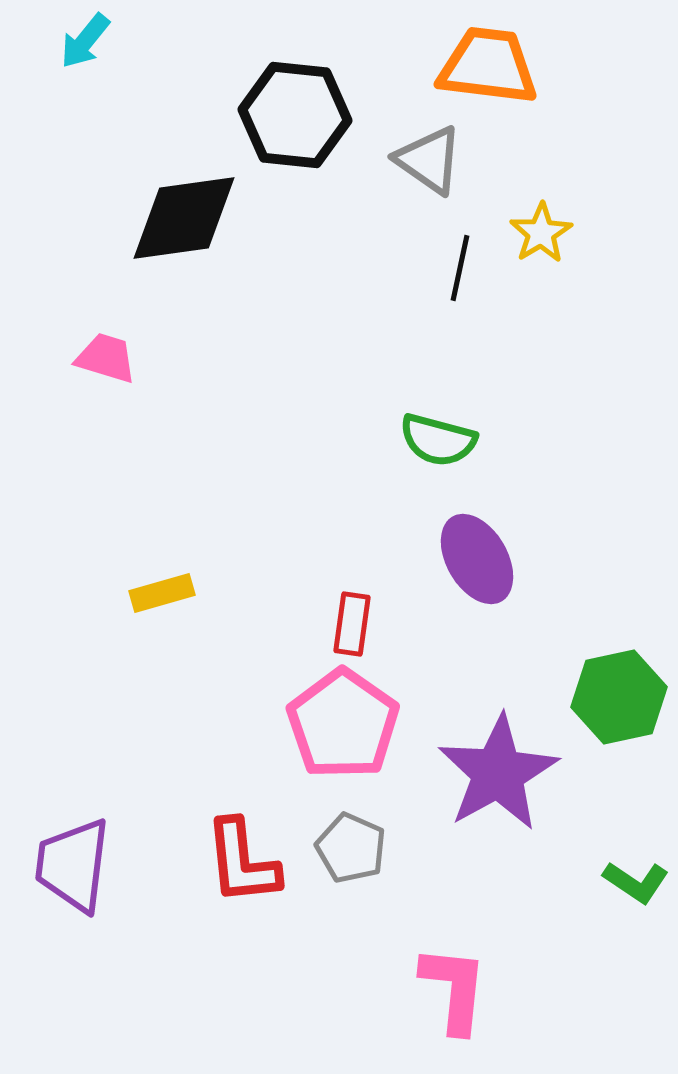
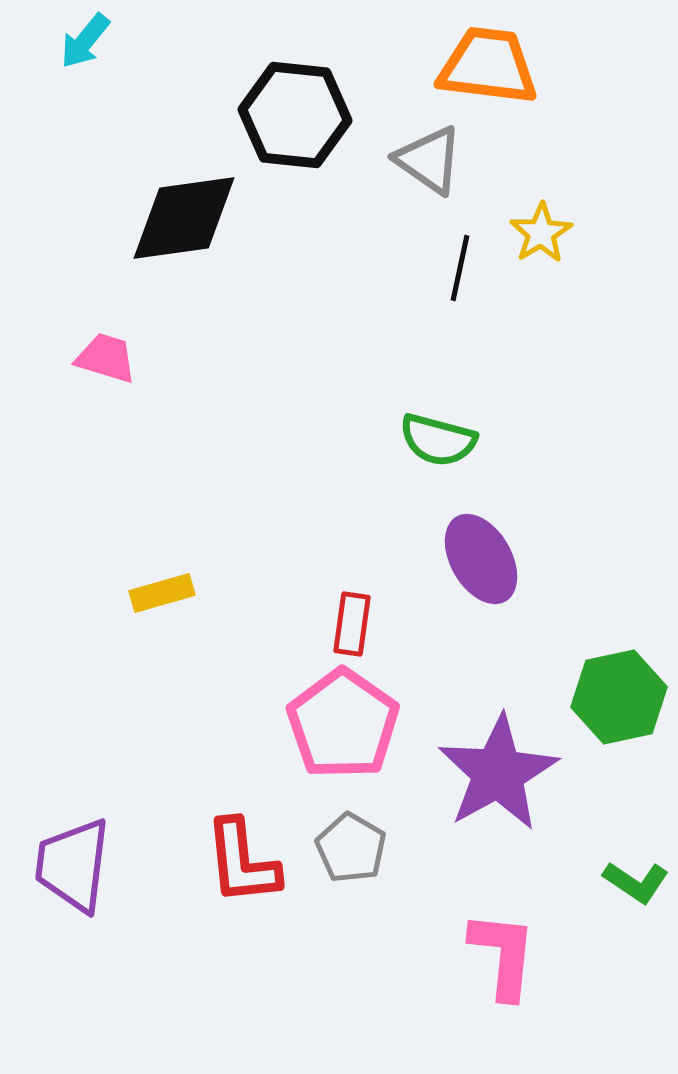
purple ellipse: moved 4 px right
gray pentagon: rotated 6 degrees clockwise
pink L-shape: moved 49 px right, 34 px up
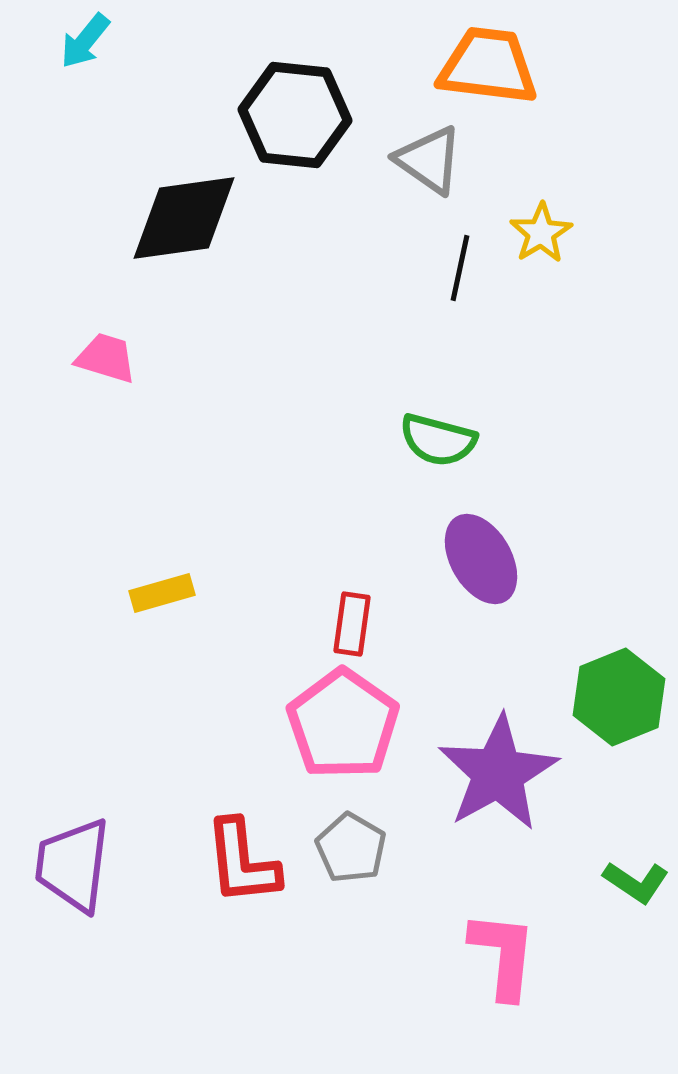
green hexagon: rotated 10 degrees counterclockwise
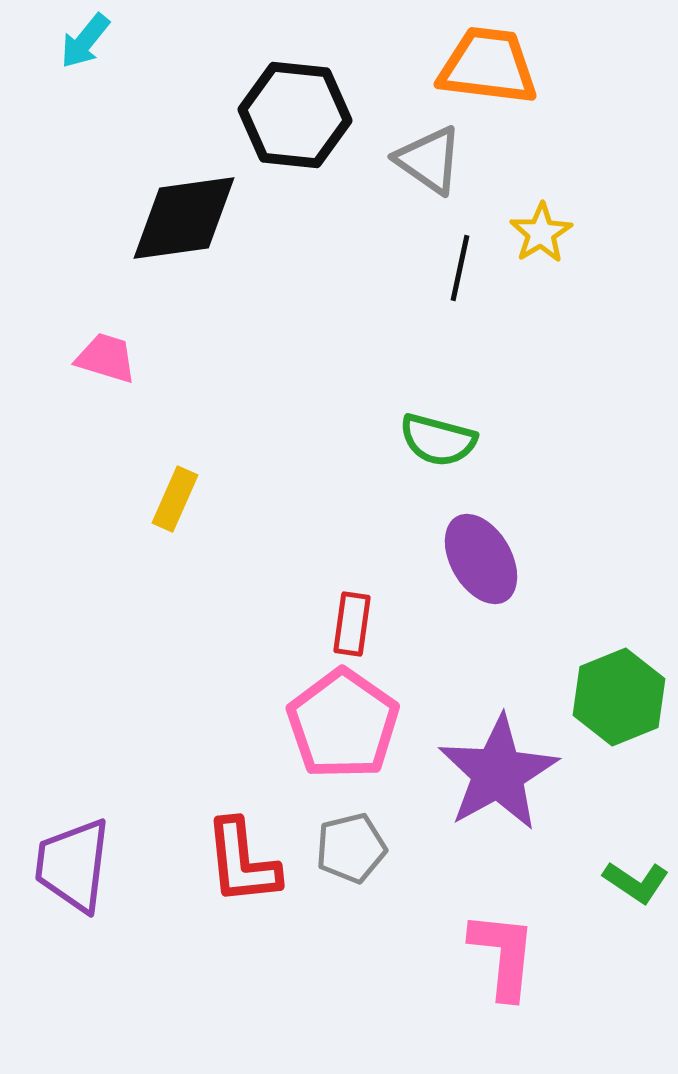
yellow rectangle: moved 13 px right, 94 px up; rotated 50 degrees counterclockwise
gray pentagon: rotated 28 degrees clockwise
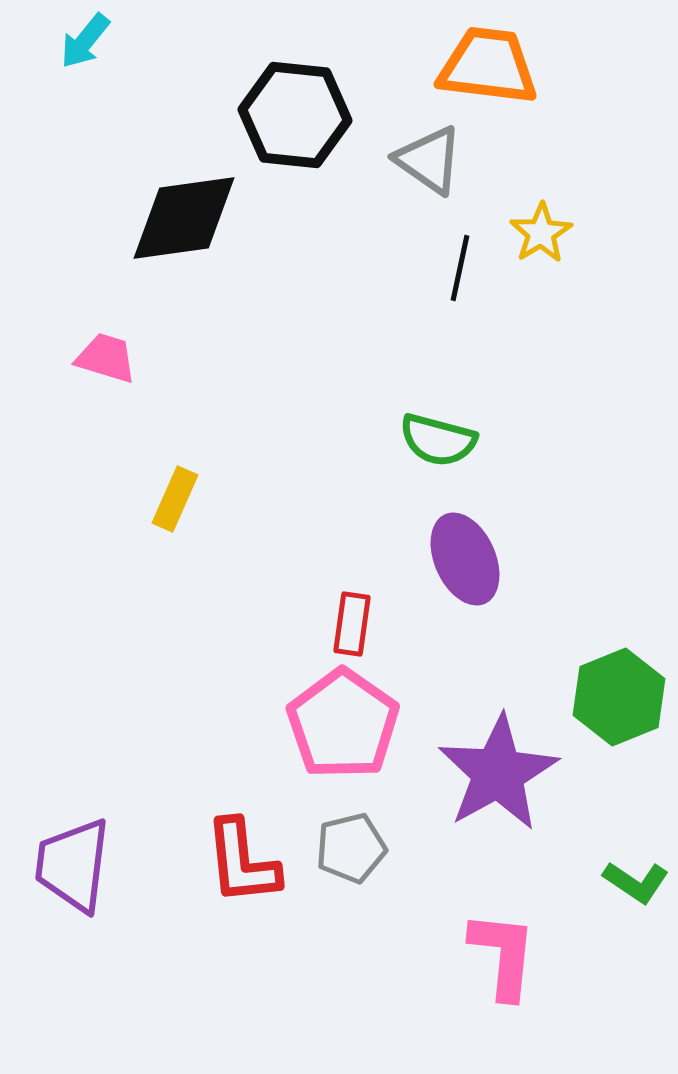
purple ellipse: moved 16 px left; rotated 6 degrees clockwise
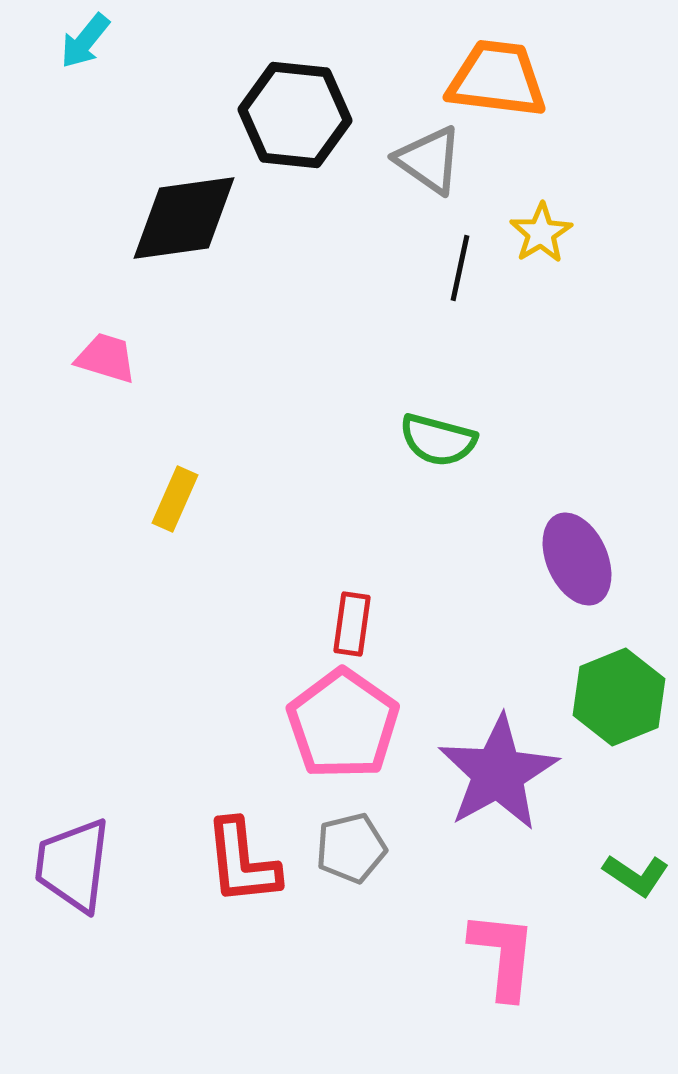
orange trapezoid: moved 9 px right, 13 px down
purple ellipse: moved 112 px right
green L-shape: moved 7 px up
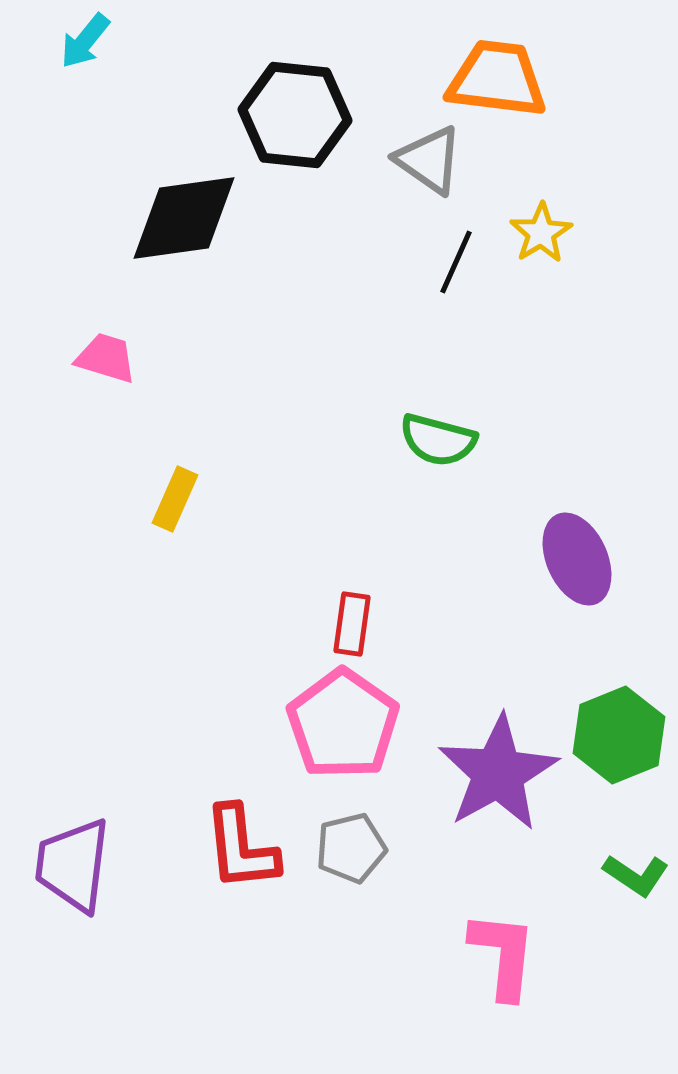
black line: moved 4 px left, 6 px up; rotated 12 degrees clockwise
green hexagon: moved 38 px down
red L-shape: moved 1 px left, 14 px up
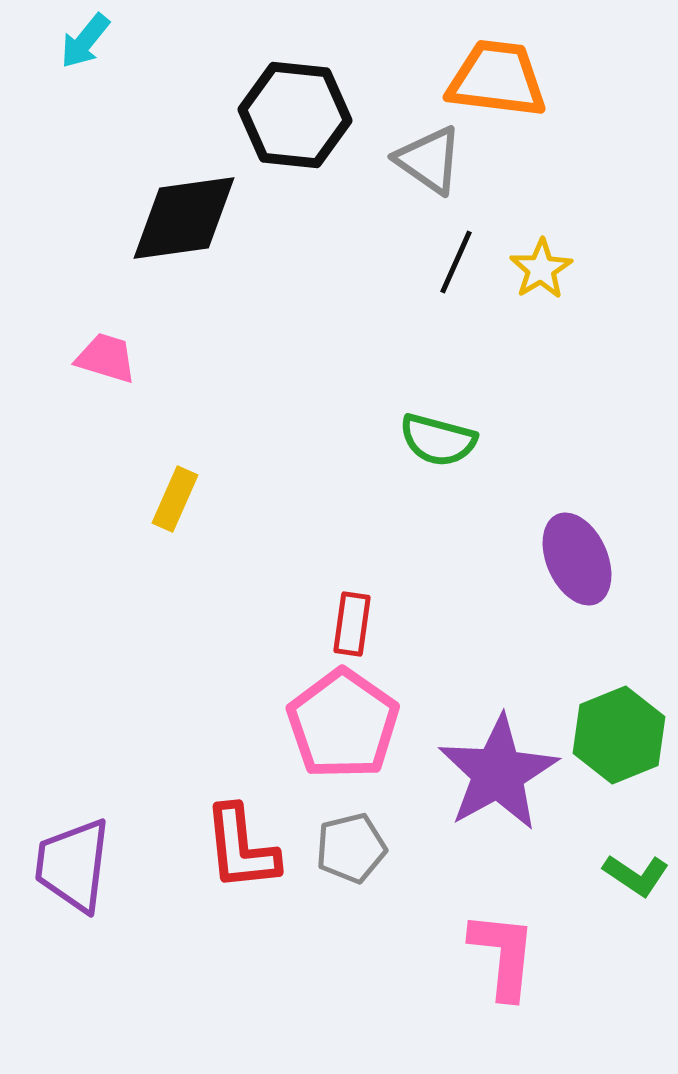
yellow star: moved 36 px down
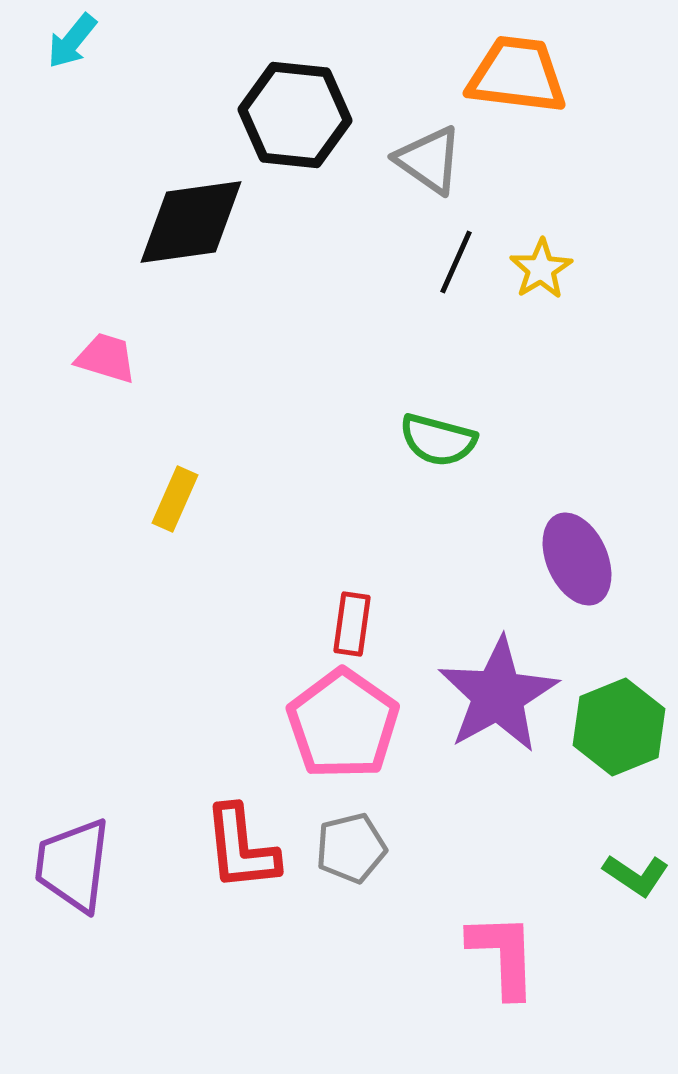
cyan arrow: moved 13 px left
orange trapezoid: moved 20 px right, 4 px up
black diamond: moved 7 px right, 4 px down
green hexagon: moved 8 px up
purple star: moved 78 px up
pink L-shape: rotated 8 degrees counterclockwise
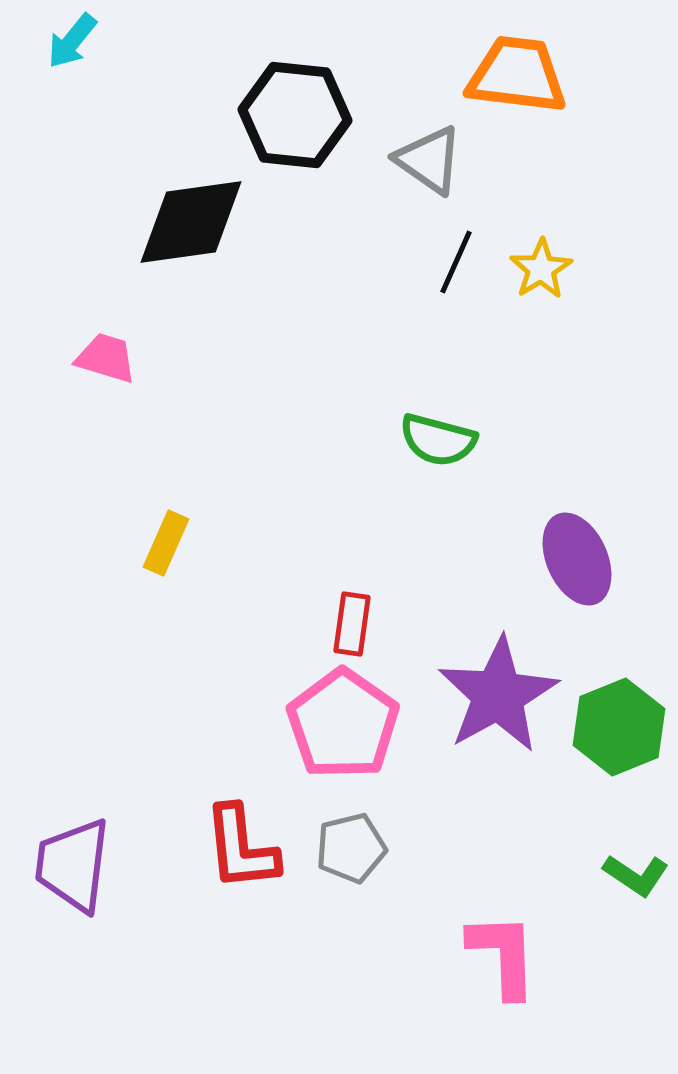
yellow rectangle: moved 9 px left, 44 px down
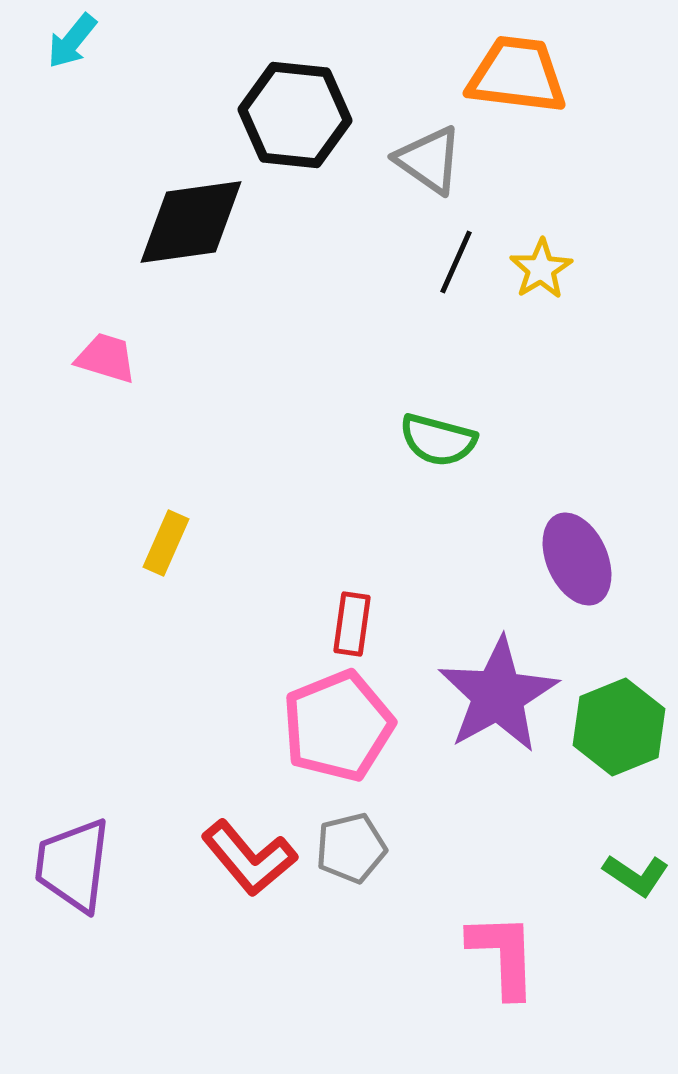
pink pentagon: moved 5 px left, 2 px down; rotated 15 degrees clockwise
red L-shape: moved 8 px right, 10 px down; rotated 34 degrees counterclockwise
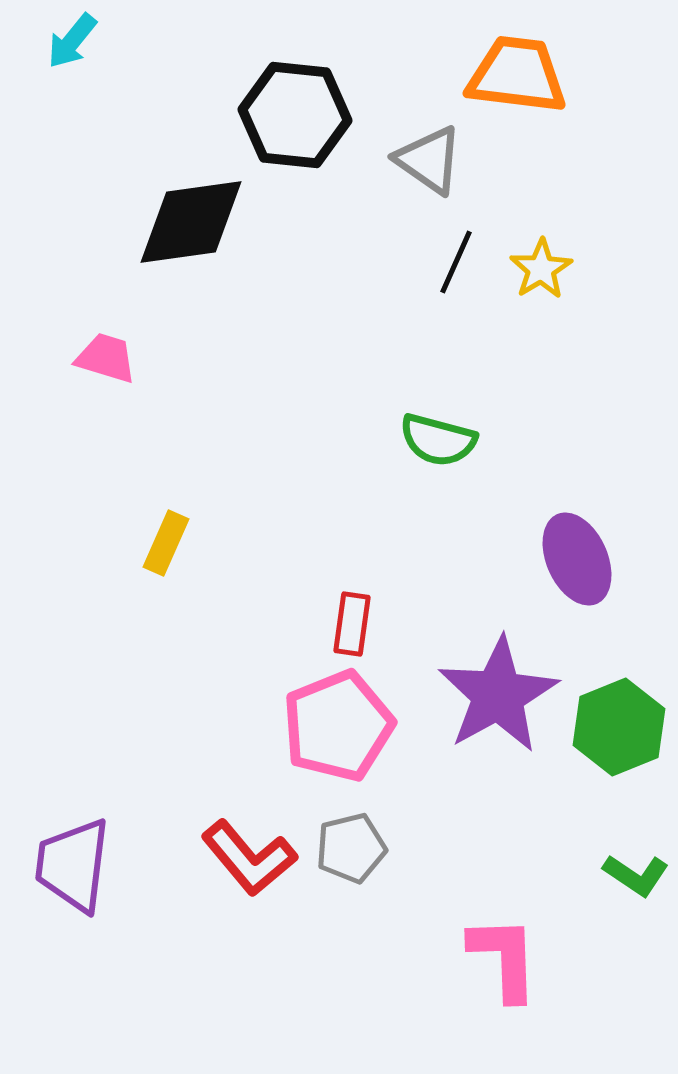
pink L-shape: moved 1 px right, 3 px down
